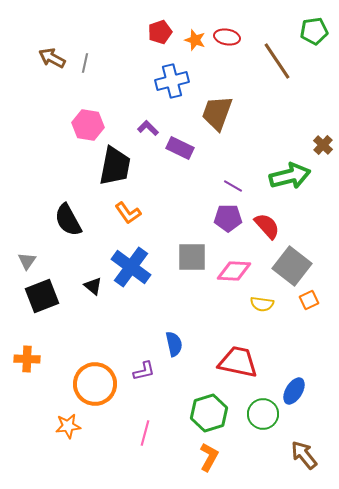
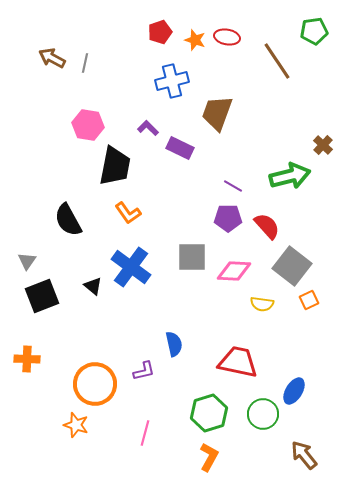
orange star at (68, 426): moved 8 px right, 1 px up; rotated 25 degrees clockwise
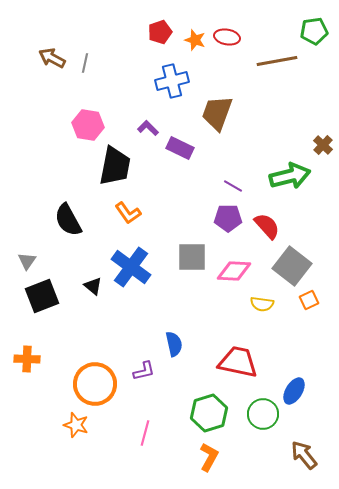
brown line at (277, 61): rotated 66 degrees counterclockwise
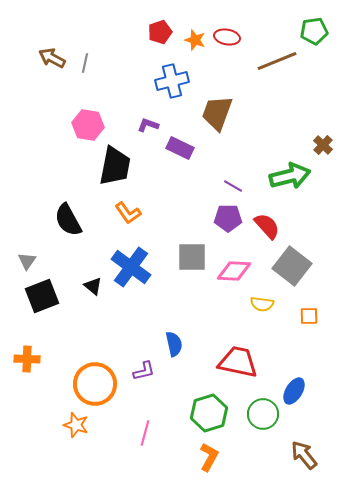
brown line at (277, 61): rotated 12 degrees counterclockwise
purple L-shape at (148, 128): moved 3 px up; rotated 25 degrees counterclockwise
orange square at (309, 300): moved 16 px down; rotated 24 degrees clockwise
